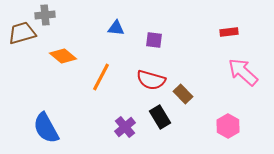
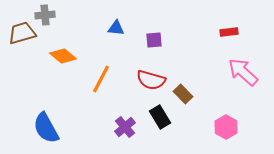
purple square: rotated 12 degrees counterclockwise
orange line: moved 2 px down
pink hexagon: moved 2 px left, 1 px down
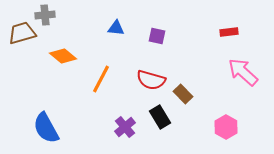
purple square: moved 3 px right, 4 px up; rotated 18 degrees clockwise
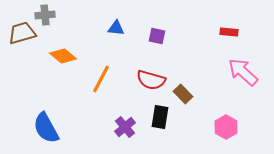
red rectangle: rotated 12 degrees clockwise
black rectangle: rotated 40 degrees clockwise
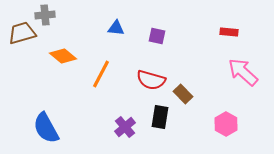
orange line: moved 5 px up
pink hexagon: moved 3 px up
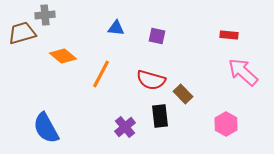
red rectangle: moved 3 px down
black rectangle: moved 1 px up; rotated 15 degrees counterclockwise
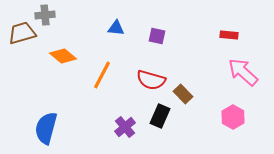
orange line: moved 1 px right, 1 px down
black rectangle: rotated 30 degrees clockwise
pink hexagon: moved 7 px right, 7 px up
blue semicircle: rotated 44 degrees clockwise
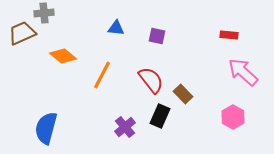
gray cross: moved 1 px left, 2 px up
brown trapezoid: rotated 8 degrees counterclockwise
red semicircle: rotated 144 degrees counterclockwise
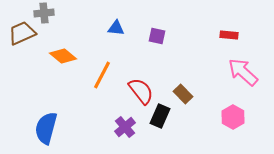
red semicircle: moved 10 px left, 11 px down
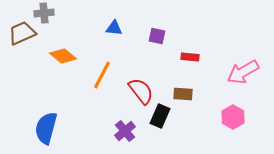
blue triangle: moved 2 px left
red rectangle: moved 39 px left, 22 px down
pink arrow: rotated 72 degrees counterclockwise
brown rectangle: rotated 42 degrees counterclockwise
purple cross: moved 4 px down
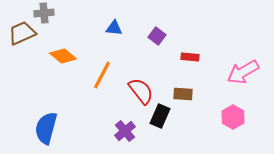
purple square: rotated 24 degrees clockwise
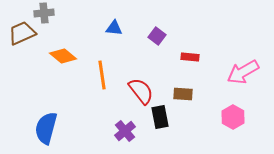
orange line: rotated 36 degrees counterclockwise
black rectangle: moved 1 px down; rotated 35 degrees counterclockwise
